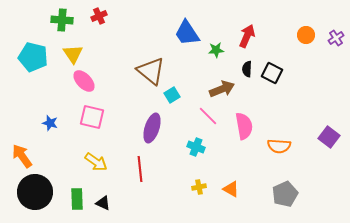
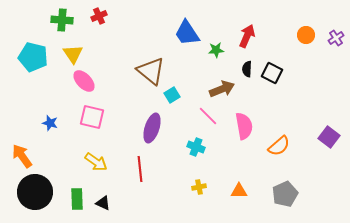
orange semicircle: rotated 45 degrees counterclockwise
orange triangle: moved 8 px right, 2 px down; rotated 30 degrees counterclockwise
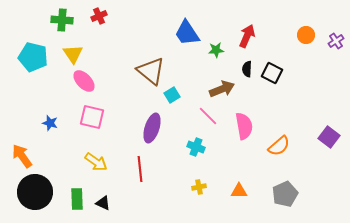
purple cross: moved 3 px down
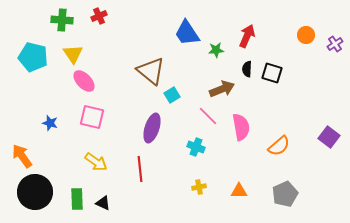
purple cross: moved 1 px left, 3 px down
black square: rotated 10 degrees counterclockwise
pink semicircle: moved 3 px left, 1 px down
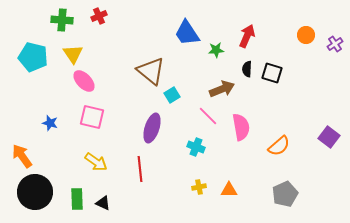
orange triangle: moved 10 px left, 1 px up
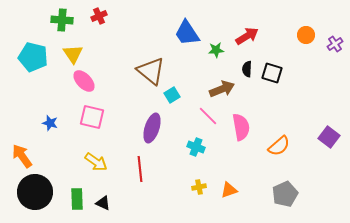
red arrow: rotated 35 degrees clockwise
orange triangle: rotated 18 degrees counterclockwise
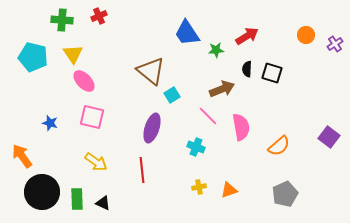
red line: moved 2 px right, 1 px down
black circle: moved 7 px right
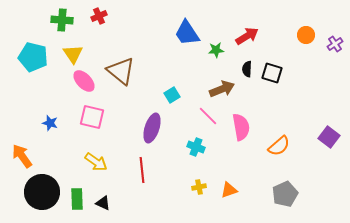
brown triangle: moved 30 px left
